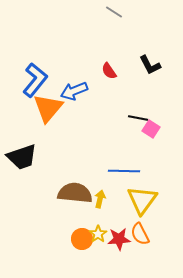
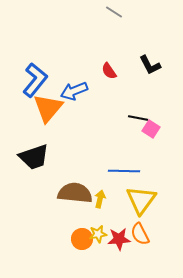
black trapezoid: moved 12 px right
yellow triangle: moved 1 px left
yellow star: rotated 24 degrees clockwise
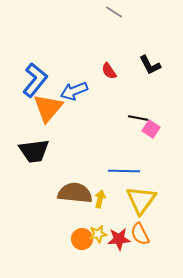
black trapezoid: moved 6 px up; rotated 12 degrees clockwise
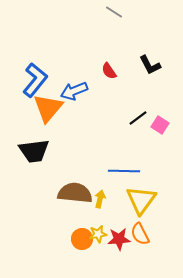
black line: rotated 48 degrees counterclockwise
pink square: moved 9 px right, 4 px up
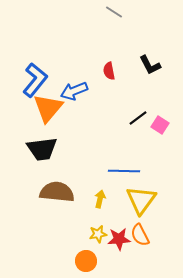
red semicircle: rotated 24 degrees clockwise
black trapezoid: moved 8 px right, 2 px up
brown semicircle: moved 18 px left, 1 px up
orange semicircle: moved 1 px down
orange circle: moved 4 px right, 22 px down
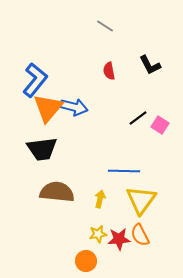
gray line: moved 9 px left, 14 px down
blue arrow: moved 16 px down; rotated 144 degrees counterclockwise
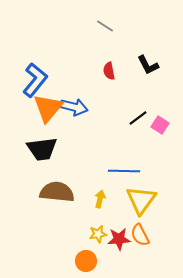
black L-shape: moved 2 px left
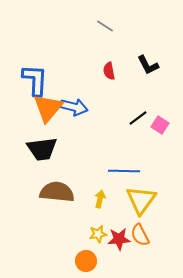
blue L-shape: rotated 36 degrees counterclockwise
